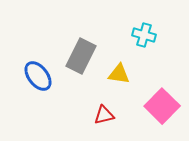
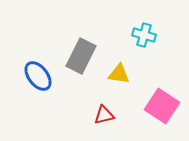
pink square: rotated 12 degrees counterclockwise
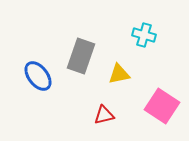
gray rectangle: rotated 8 degrees counterclockwise
yellow triangle: rotated 20 degrees counterclockwise
